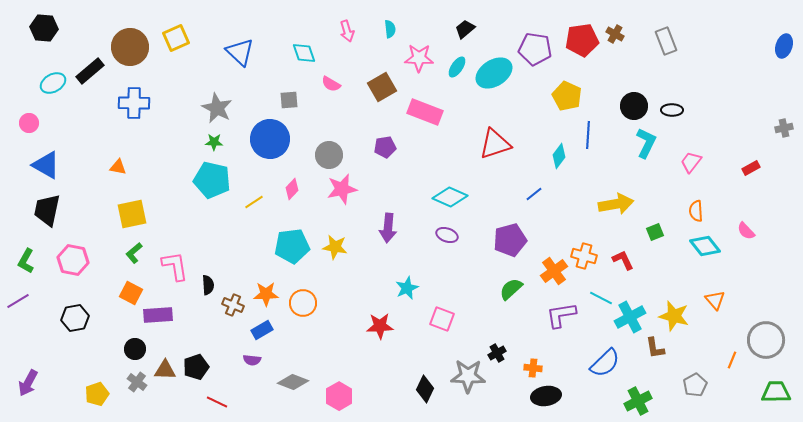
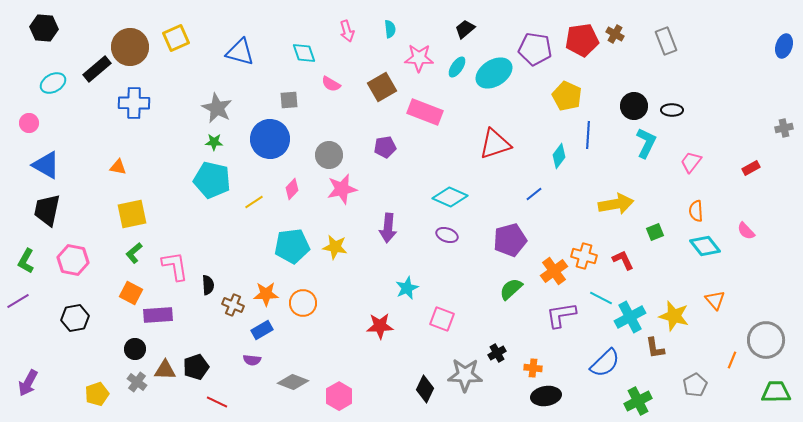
blue triangle at (240, 52): rotated 28 degrees counterclockwise
black rectangle at (90, 71): moved 7 px right, 2 px up
gray star at (468, 376): moved 3 px left, 1 px up
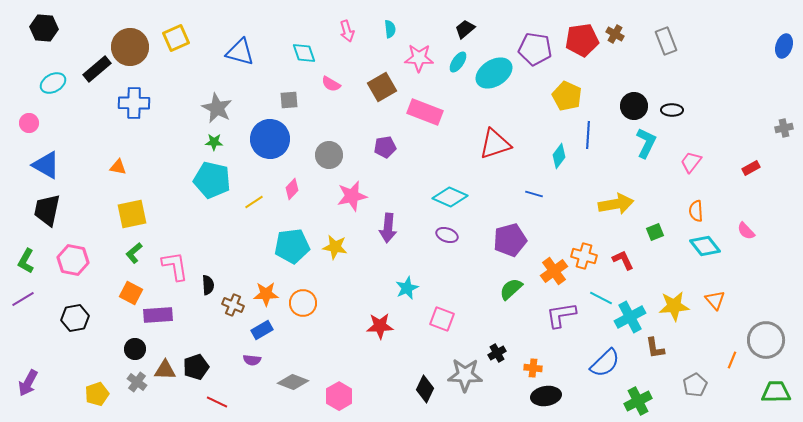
cyan ellipse at (457, 67): moved 1 px right, 5 px up
pink star at (342, 189): moved 10 px right, 7 px down
blue line at (534, 194): rotated 54 degrees clockwise
purple line at (18, 301): moved 5 px right, 2 px up
yellow star at (674, 316): moved 10 px up; rotated 20 degrees counterclockwise
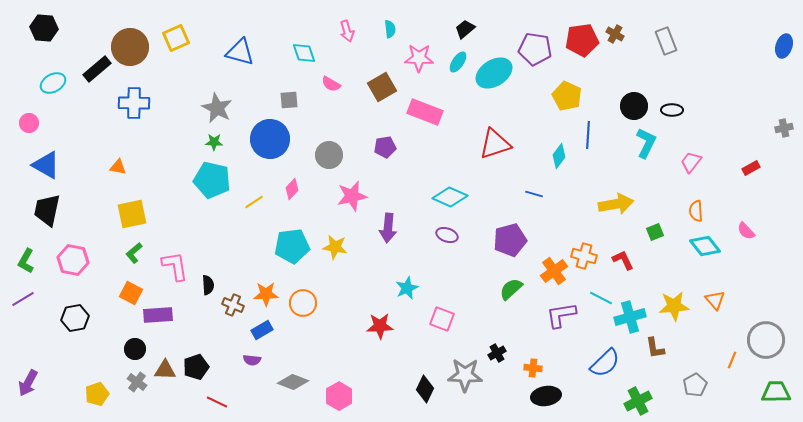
cyan cross at (630, 317): rotated 12 degrees clockwise
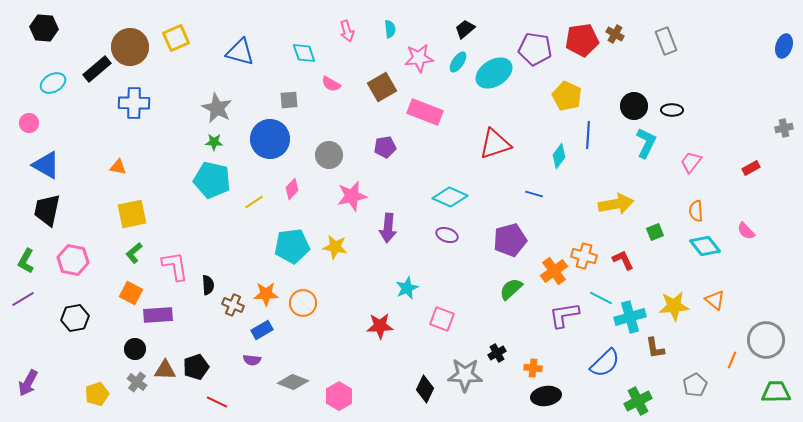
pink star at (419, 58): rotated 8 degrees counterclockwise
orange triangle at (715, 300): rotated 10 degrees counterclockwise
purple L-shape at (561, 315): moved 3 px right
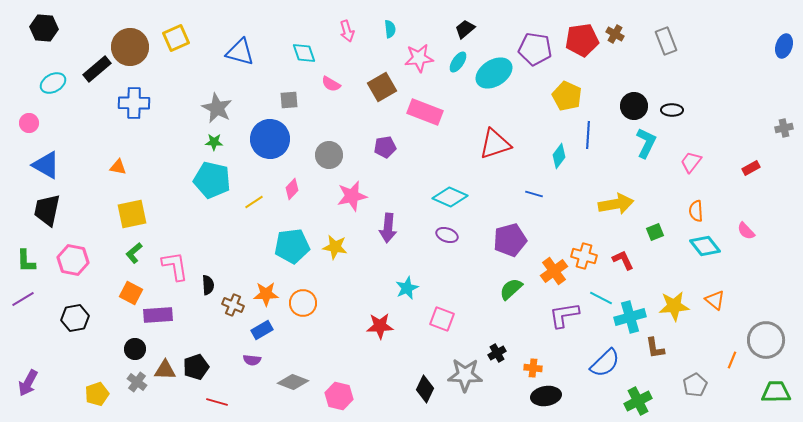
green L-shape at (26, 261): rotated 30 degrees counterclockwise
pink hexagon at (339, 396): rotated 16 degrees counterclockwise
red line at (217, 402): rotated 10 degrees counterclockwise
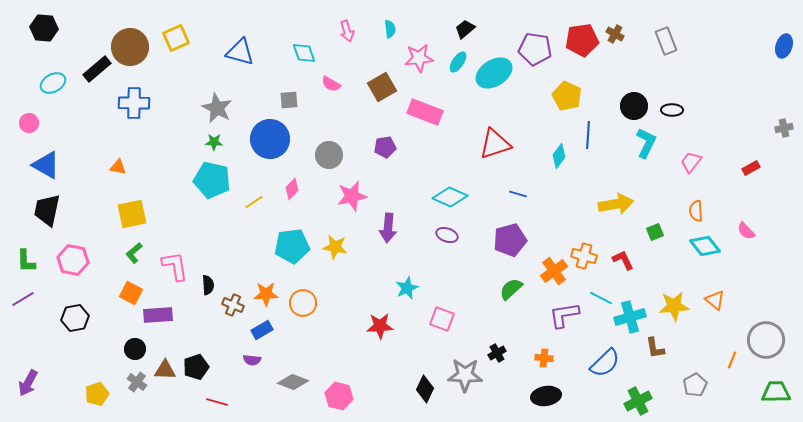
blue line at (534, 194): moved 16 px left
orange cross at (533, 368): moved 11 px right, 10 px up
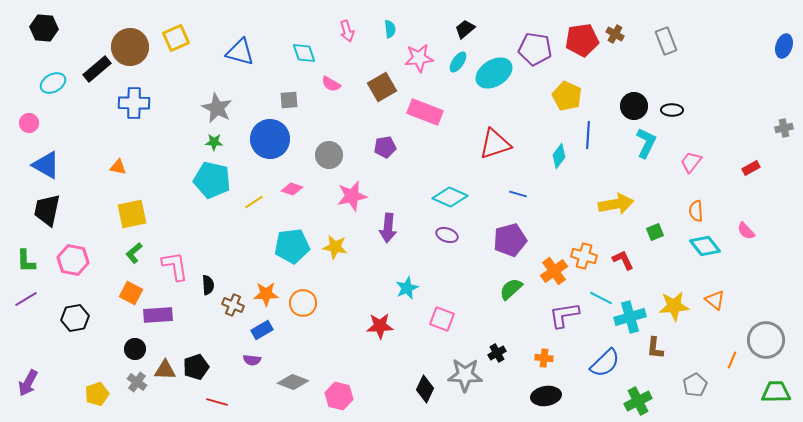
pink diamond at (292, 189): rotated 65 degrees clockwise
purple line at (23, 299): moved 3 px right
brown L-shape at (655, 348): rotated 15 degrees clockwise
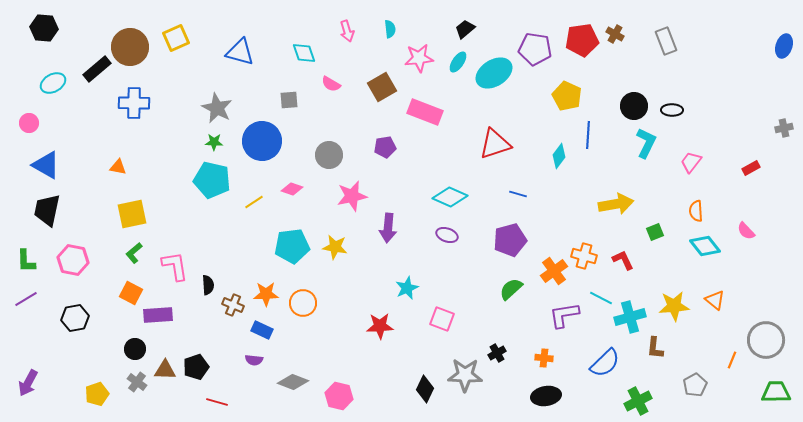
blue circle at (270, 139): moved 8 px left, 2 px down
blue rectangle at (262, 330): rotated 55 degrees clockwise
purple semicircle at (252, 360): moved 2 px right
